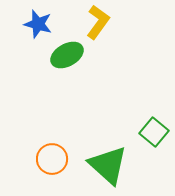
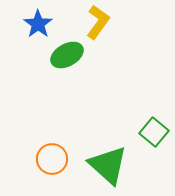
blue star: rotated 20 degrees clockwise
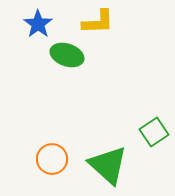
yellow L-shape: rotated 52 degrees clockwise
green ellipse: rotated 48 degrees clockwise
green square: rotated 16 degrees clockwise
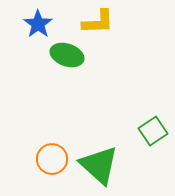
green square: moved 1 px left, 1 px up
green triangle: moved 9 px left
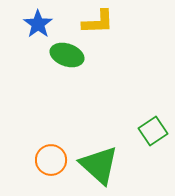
orange circle: moved 1 px left, 1 px down
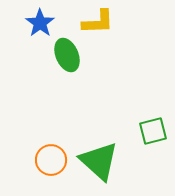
blue star: moved 2 px right, 1 px up
green ellipse: rotated 48 degrees clockwise
green square: rotated 20 degrees clockwise
green triangle: moved 4 px up
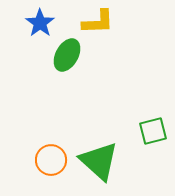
green ellipse: rotated 52 degrees clockwise
